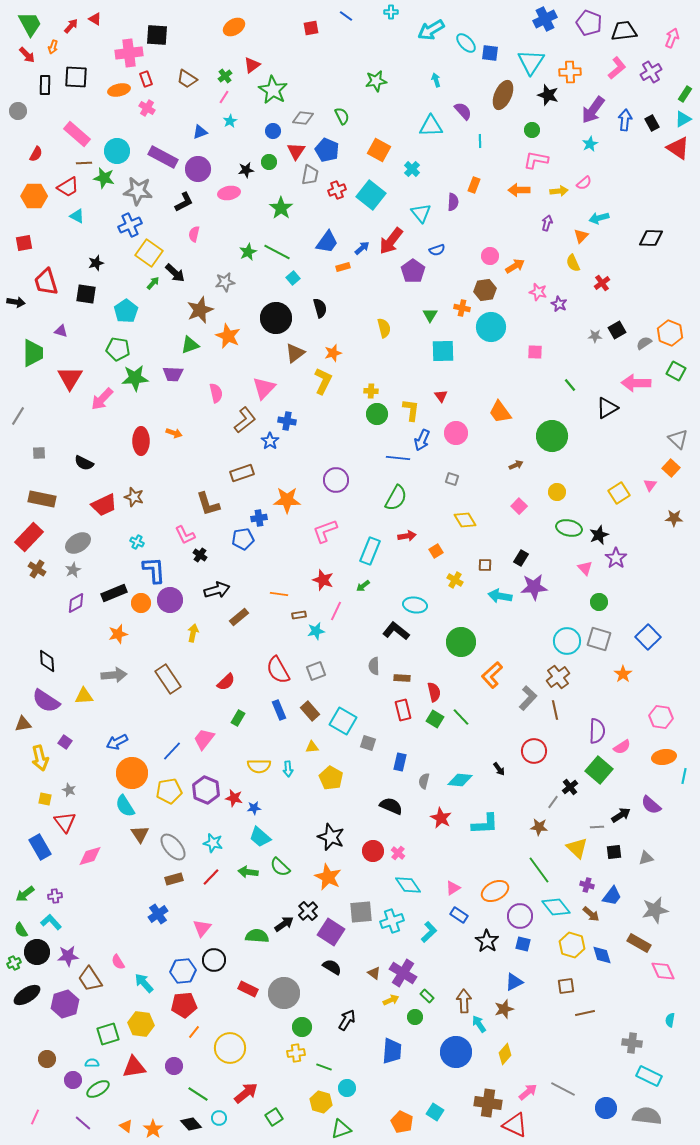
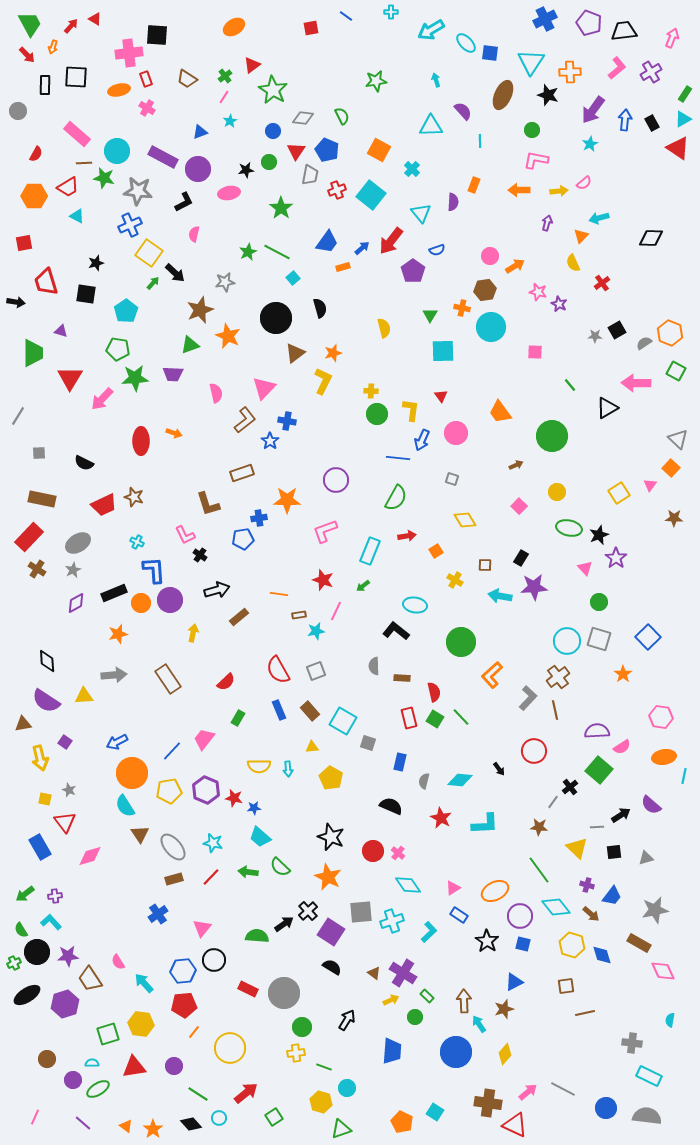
red rectangle at (403, 710): moved 6 px right, 8 px down
purple semicircle at (597, 731): rotated 95 degrees counterclockwise
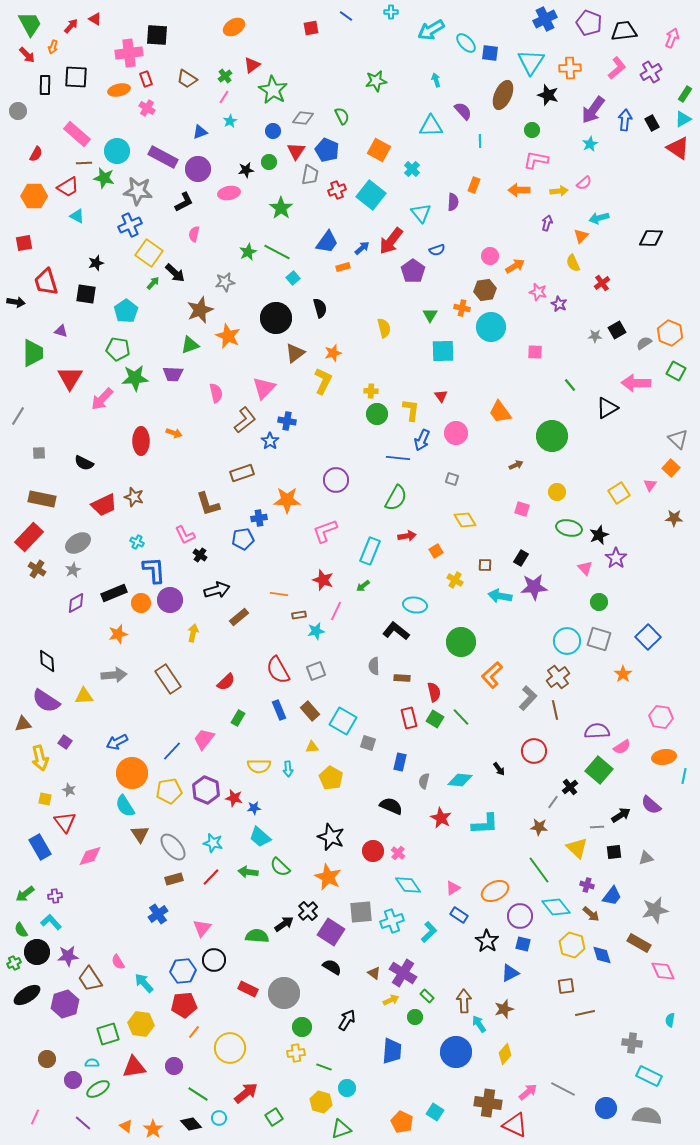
orange cross at (570, 72): moved 4 px up
pink square at (519, 506): moved 3 px right, 3 px down; rotated 28 degrees counterclockwise
blue triangle at (514, 982): moved 4 px left, 9 px up
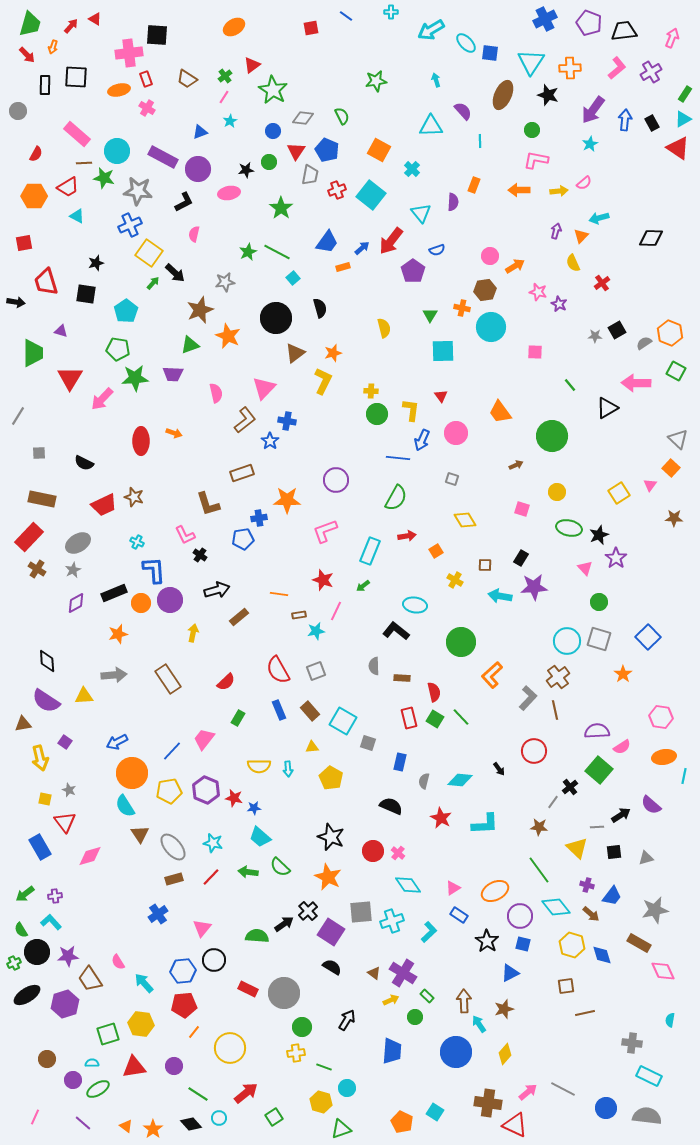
green trapezoid at (30, 24): rotated 44 degrees clockwise
purple arrow at (547, 223): moved 9 px right, 8 px down
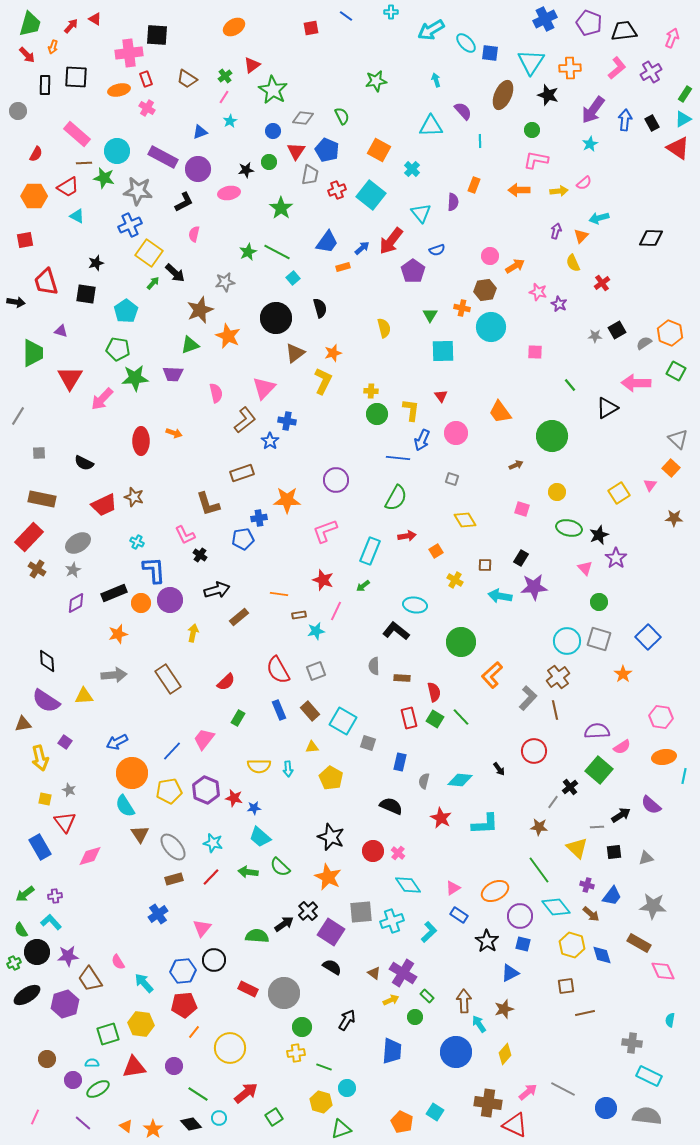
red square at (24, 243): moved 1 px right, 3 px up
gray star at (655, 910): moved 2 px left, 4 px up; rotated 16 degrees clockwise
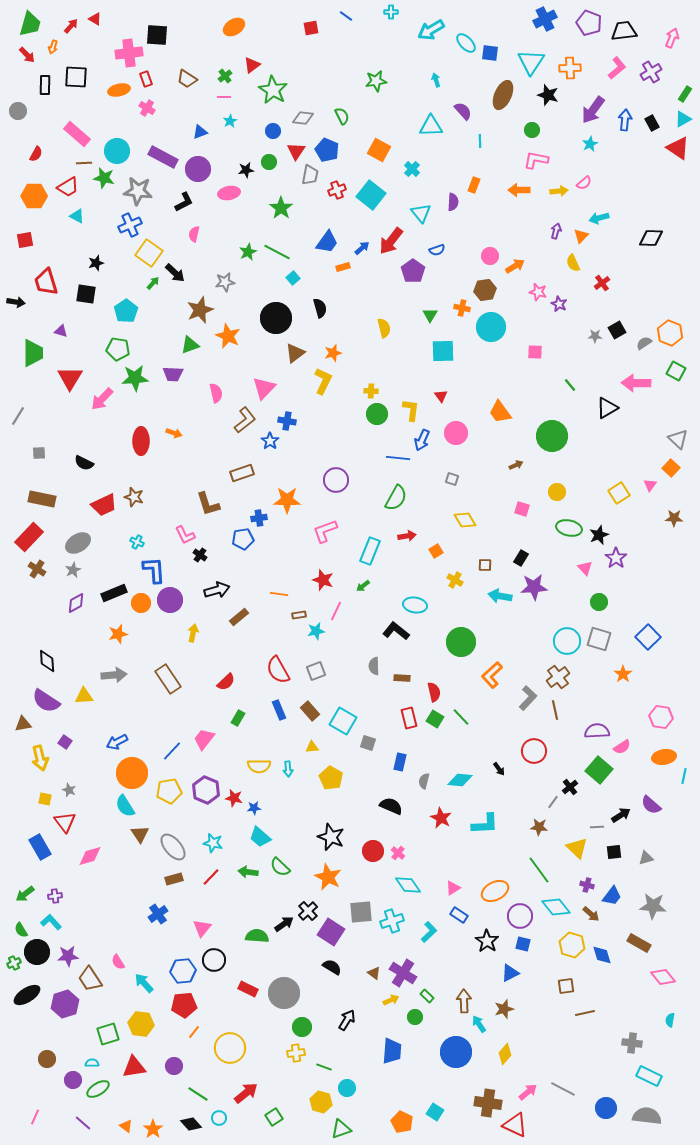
pink line at (224, 97): rotated 56 degrees clockwise
pink diamond at (663, 971): moved 6 px down; rotated 15 degrees counterclockwise
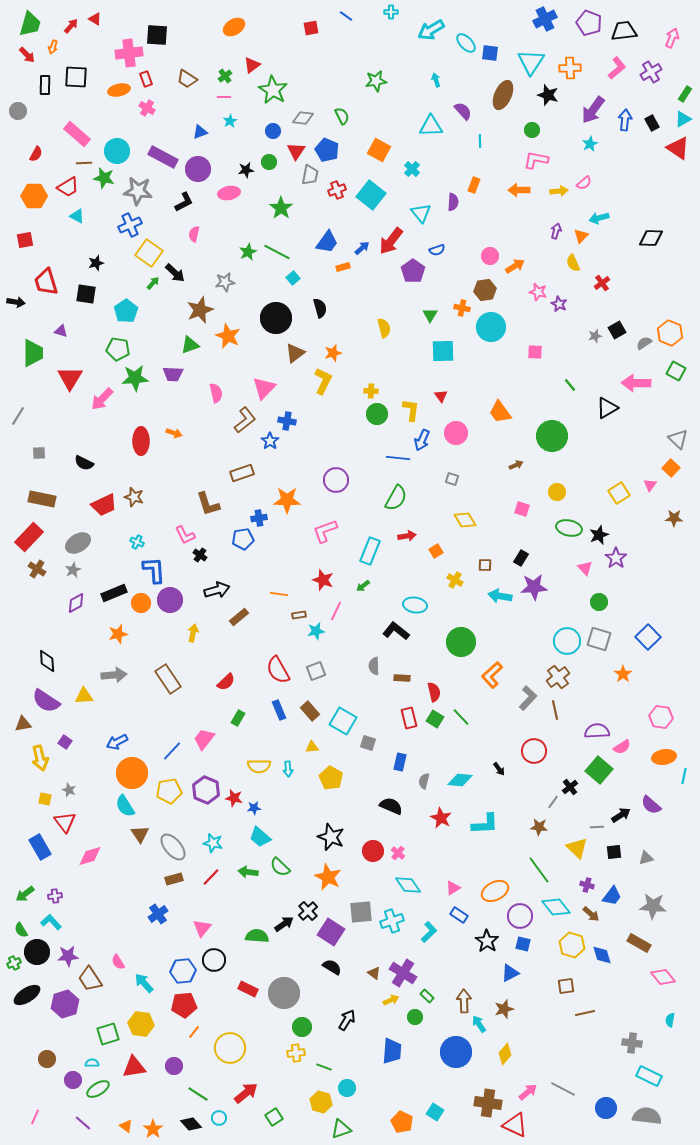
gray star at (595, 336): rotated 16 degrees counterclockwise
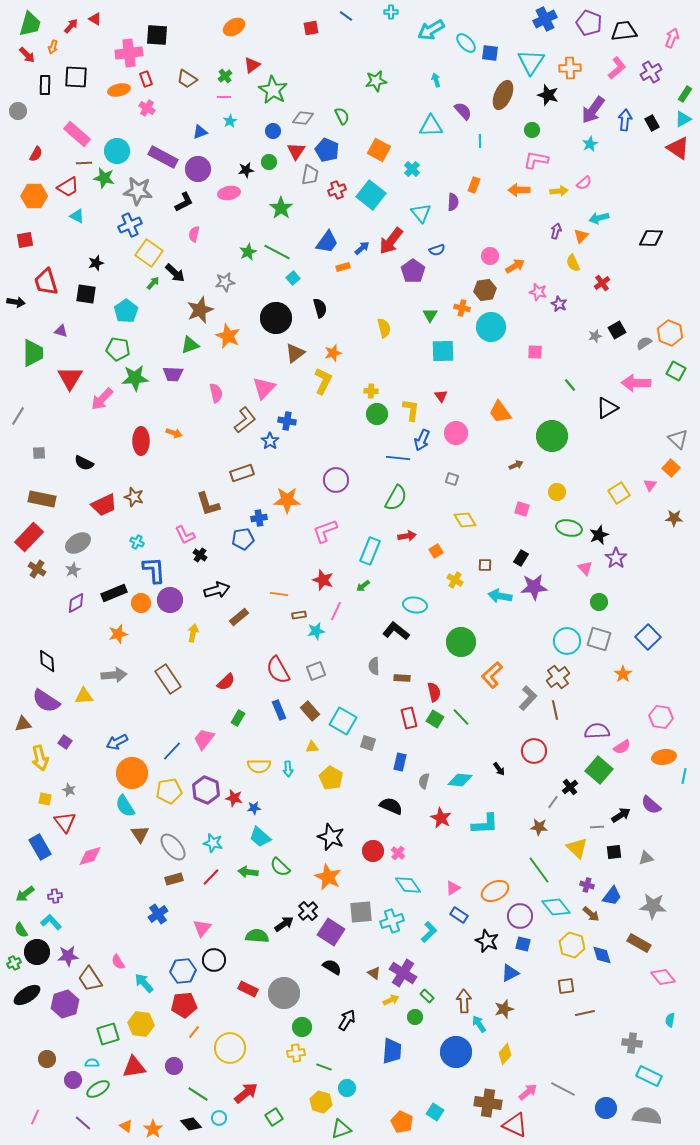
black star at (487, 941): rotated 10 degrees counterclockwise
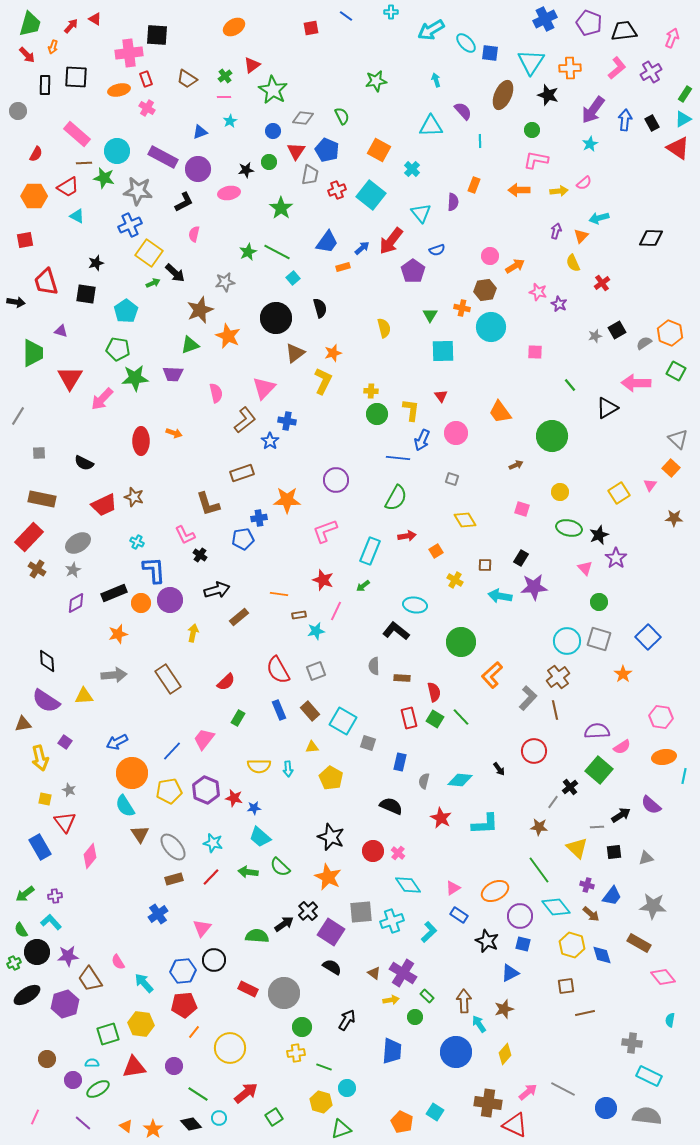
green arrow at (153, 283): rotated 24 degrees clockwise
yellow circle at (557, 492): moved 3 px right
pink diamond at (90, 856): rotated 35 degrees counterclockwise
yellow arrow at (391, 1000): rotated 14 degrees clockwise
